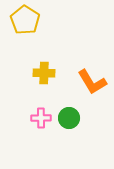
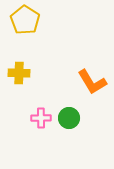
yellow cross: moved 25 px left
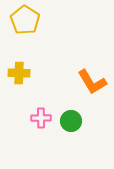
green circle: moved 2 px right, 3 px down
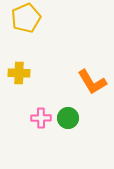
yellow pentagon: moved 1 px right, 2 px up; rotated 16 degrees clockwise
green circle: moved 3 px left, 3 px up
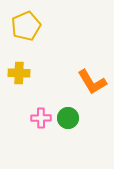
yellow pentagon: moved 8 px down
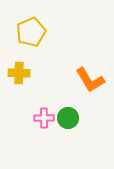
yellow pentagon: moved 5 px right, 6 px down
orange L-shape: moved 2 px left, 2 px up
pink cross: moved 3 px right
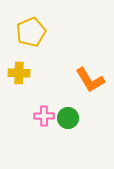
pink cross: moved 2 px up
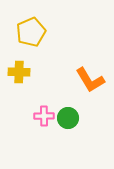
yellow cross: moved 1 px up
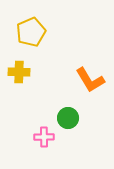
pink cross: moved 21 px down
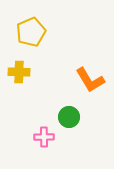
green circle: moved 1 px right, 1 px up
